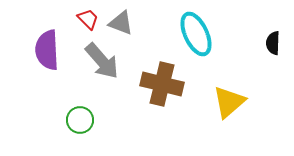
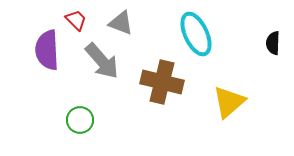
red trapezoid: moved 12 px left, 1 px down
brown cross: moved 2 px up
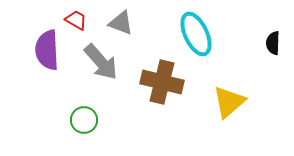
red trapezoid: rotated 15 degrees counterclockwise
gray arrow: moved 1 px left, 1 px down
green circle: moved 4 px right
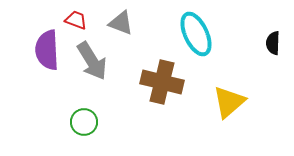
red trapezoid: rotated 10 degrees counterclockwise
gray arrow: moved 9 px left, 1 px up; rotated 9 degrees clockwise
green circle: moved 2 px down
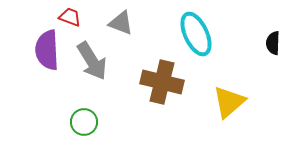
red trapezoid: moved 6 px left, 3 px up
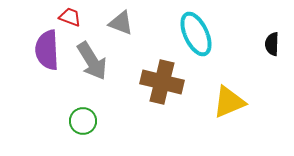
black semicircle: moved 1 px left, 1 px down
yellow triangle: rotated 18 degrees clockwise
green circle: moved 1 px left, 1 px up
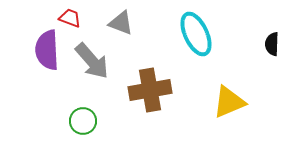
red trapezoid: moved 1 px down
gray arrow: rotated 9 degrees counterclockwise
brown cross: moved 12 px left, 8 px down; rotated 24 degrees counterclockwise
